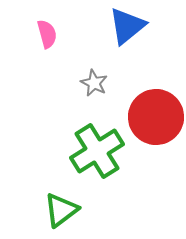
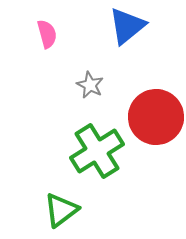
gray star: moved 4 px left, 2 px down
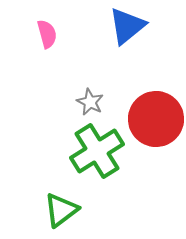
gray star: moved 17 px down
red circle: moved 2 px down
